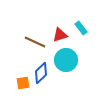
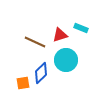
cyan rectangle: rotated 32 degrees counterclockwise
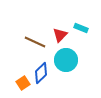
red triangle: rotated 28 degrees counterclockwise
orange square: rotated 24 degrees counterclockwise
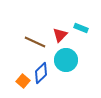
orange square: moved 2 px up; rotated 16 degrees counterclockwise
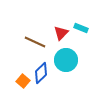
red triangle: moved 1 px right, 2 px up
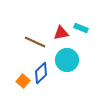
red triangle: rotated 35 degrees clockwise
cyan circle: moved 1 px right
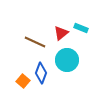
red triangle: rotated 28 degrees counterclockwise
blue diamond: rotated 25 degrees counterclockwise
